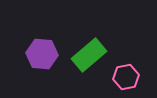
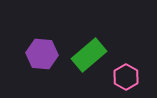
pink hexagon: rotated 20 degrees counterclockwise
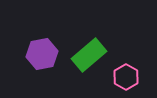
purple hexagon: rotated 16 degrees counterclockwise
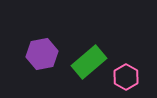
green rectangle: moved 7 px down
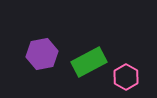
green rectangle: rotated 12 degrees clockwise
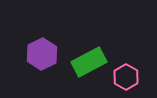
purple hexagon: rotated 16 degrees counterclockwise
